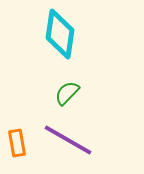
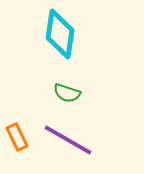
green semicircle: rotated 116 degrees counterclockwise
orange rectangle: moved 6 px up; rotated 16 degrees counterclockwise
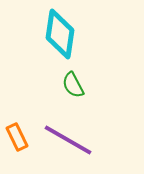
green semicircle: moved 6 px right, 8 px up; rotated 44 degrees clockwise
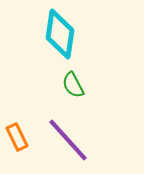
purple line: rotated 18 degrees clockwise
